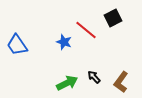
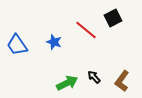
blue star: moved 10 px left
brown L-shape: moved 1 px right, 1 px up
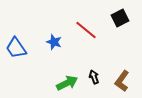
black square: moved 7 px right
blue trapezoid: moved 1 px left, 3 px down
black arrow: rotated 24 degrees clockwise
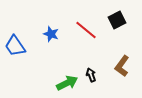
black square: moved 3 px left, 2 px down
blue star: moved 3 px left, 8 px up
blue trapezoid: moved 1 px left, 2 px up
black arrow: moved 3 px left, 2 px up
brown L-shape: moved 15 px up
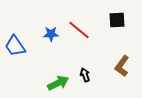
black square: rotated 24 degrees clockwise
red line: moved 7 px left
blue star: rotated 21 degrees counterclockwise
black arrow: moved 6 px left
green arrow: moved 9 px left
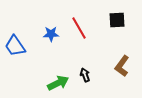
red line: moved 2 px up; rotated 20 degrees clockwise
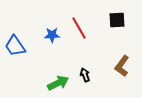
blue star: moved 1 px right, 1 px down
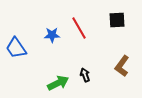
blue trapezoid: moved 1 px right, 2 px down
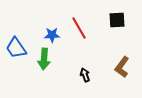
brown L-shape: moved 1 px down
green arrow: moved 14 px left, 24 px up; rotated 120 degrees clockwise
